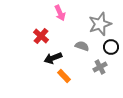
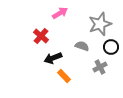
pink arrow: rotated 98 degrees counterclockwise
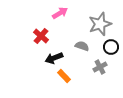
black arrow: moved 1 px right
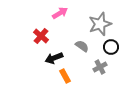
gray semicircle: rotated 16 degrees clockwise
orange rectangle: moved 1 px right; rotated 16 degrees clockwise
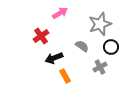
red cross: rotated 14 degrees clockwise
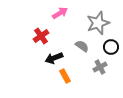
gray star: moved 2 px left, 1 px up
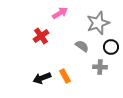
black arrow: moved 12 px left, 20 px down
gray cross: rotated 32 degrees clockwise
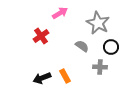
gray star: rotated 25 degrees counterclockwise
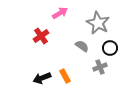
black circle: moved 1 px left, 1 px down
gray cross: rotated 24 degrees counterclockwise
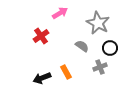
orange rectangle: moved 1 px right, 4 px up
